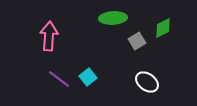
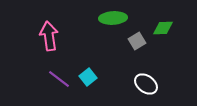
green diamond: rotated 25 degrees clockwise
pink arrow: rotated 12 degrees counterclockwise
white ellipse: moved 1 px left, 2 px down
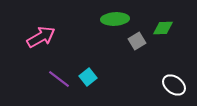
green ellipse: moved 2 px right, 1 px down
pink arrow: moved 8 px left, 1 px down; rotated 68 degrees clockwise
white ellipse: moved 28 px right, 1 px down
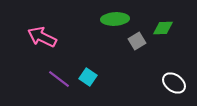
pink arrow: moved 1 px right; rotated 124 degrees counterclockwise
cyan square: rotated 18 degrees counterclockwise
white ellipse: moved 2 px up
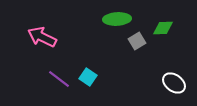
green ellipse: moved 2 px right
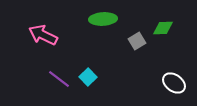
green ellipse: moved 14 px left
pink arrow: moved 1 px right, 2 px up
cyan square: rotated 12 degrees clockwise
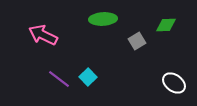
green diamond: moved 3 px right, 3 px up
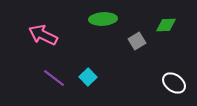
purple line: moved 5 px left, 1 px up
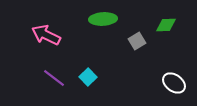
pink arrow: moved 3 px right
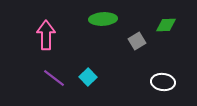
pink arrow: rotated 64 degrees clockwise
white ellipse: moved 11 px left, 1 px up; rotated 30 degrees counterclockwise
